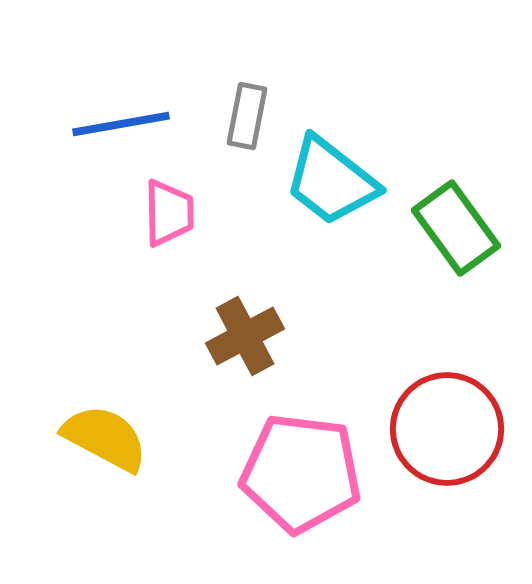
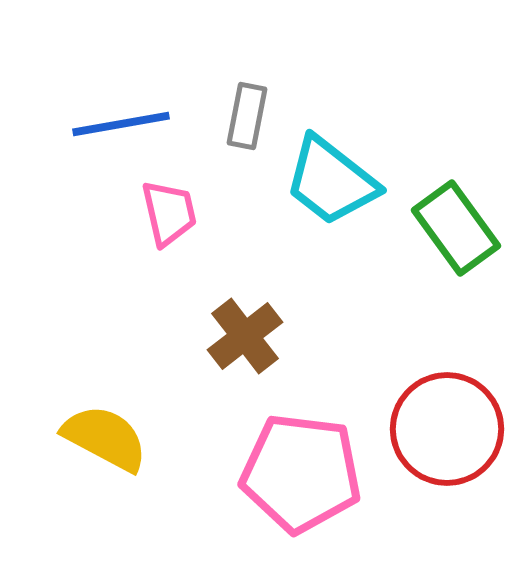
pink trapezoid: rotated 12 degrees counterclockwise
brown cross: rotated 10 degrees counterclockwise
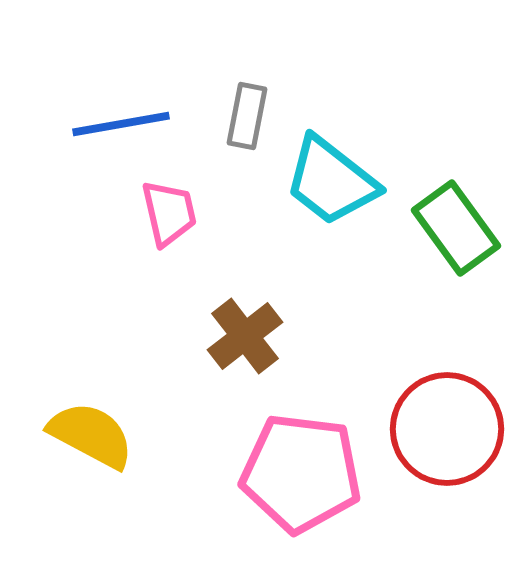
yellow semicircle: moved 14 px left, 3 px up
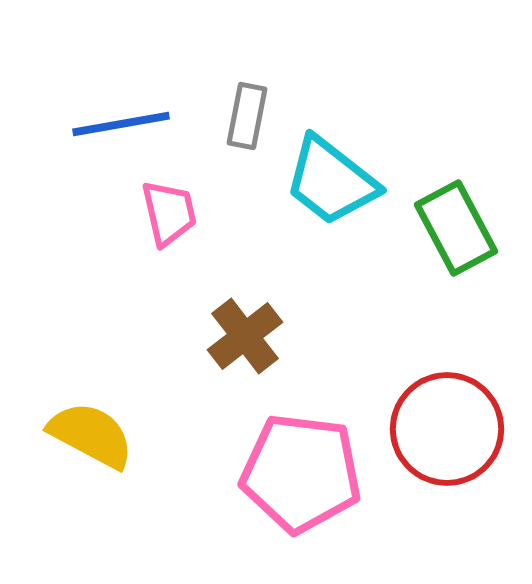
green rectangle: rotated 8 degrees clockwise
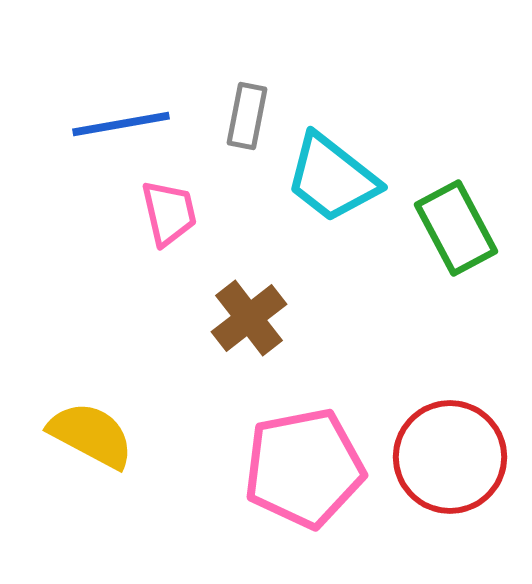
cyan trapezoid: moved 1 px right, 3 px up
brown cross: moved 4 px right, 18 px up
red circle: moved 3 px right, 28 px down
pink pentagon: moved 3 px right, 5 px up; rotated 18 degrees counterclockwise
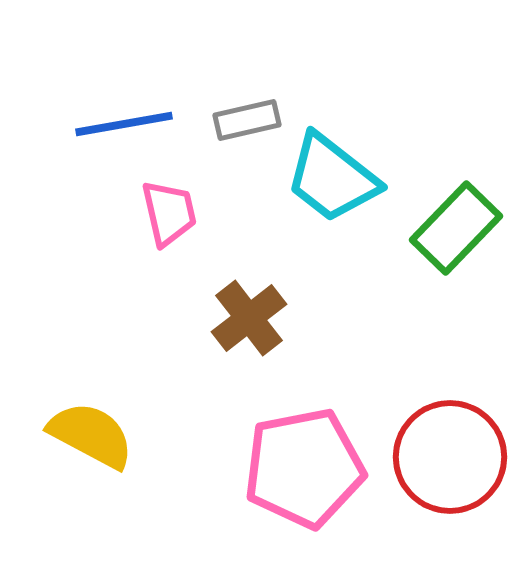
gray rectangle: moved 4 px down; rotated 66 degrees clockwise
blue line: moved 3 px right
green rectangle: rotated 72 degrees clockwise
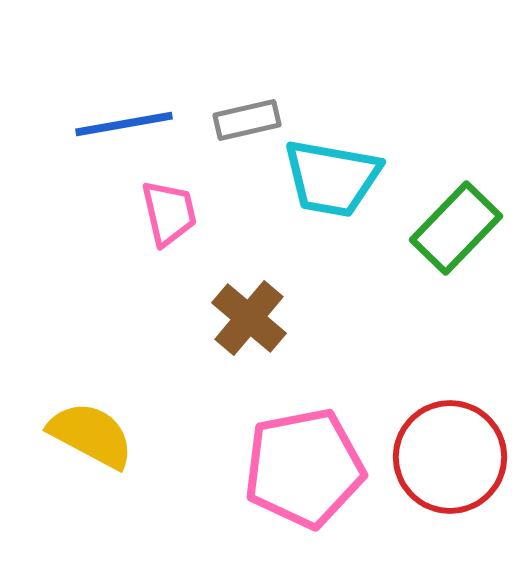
cyan trapezoid: rotated 28 degrees counterclockwise
brown cross: rotated 12 degrees counterclockwise
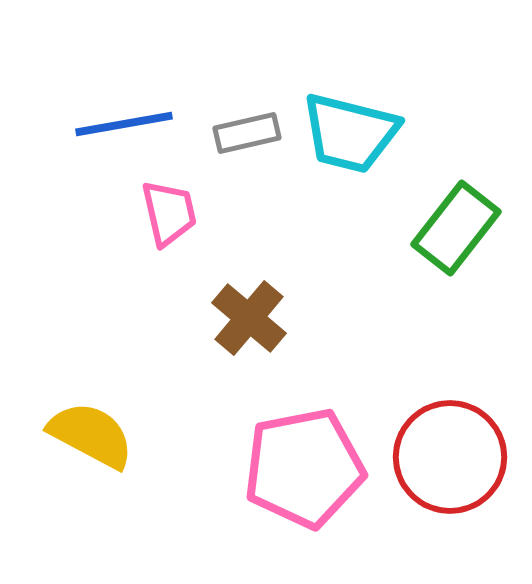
gray rectangle: moved 13 px down
cyan trapezoid: moved 18 px right, 45 px up; rotated 4 degrees clockwise
green rectangle: rotated 6 degrees counterclockwise
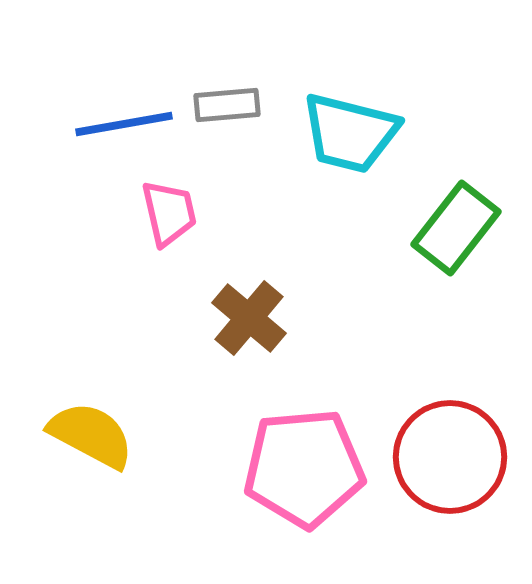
gray rectangle: moved 20 px left, 28 px up; rotated 8 degrees clockwise
pink pentagon: rotated 6 degrees clockwise
